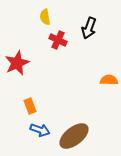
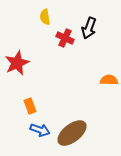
red cross: moved 7 px right, 2 px up
brown ellipse: moved 2 px left, 3 px up
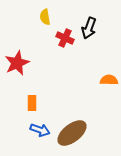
orange rectangle: moved 2 px right, 3 px up; rotated 21 degrees clockwise
